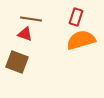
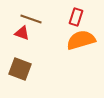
brown line: rotated 10 degrees clockwise
red triangle: moved 3 px left, 1 px up
brown square: moved 3 px right, 7 px down
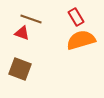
red rectangle: rotated 48 degrees counterclockwise
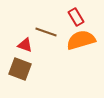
brown line: moved 15 px right, 13 px down
red triangle: moved 3 px right, 12 px down
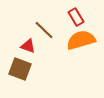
brown line: moved 2 px left, 2 px up; rotated 25 degrees clockwise
red triangle: moved 3 px right, 1 px down
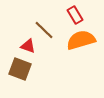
red rectangle: moved 1 px left, 2 px up
